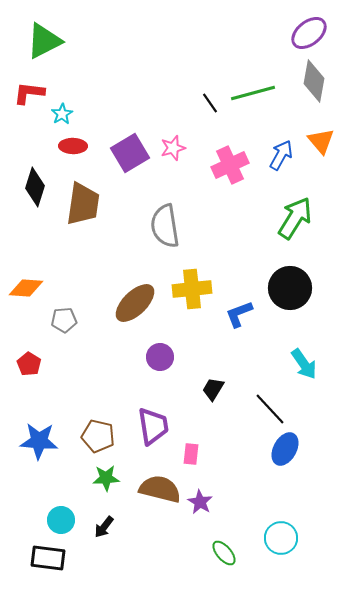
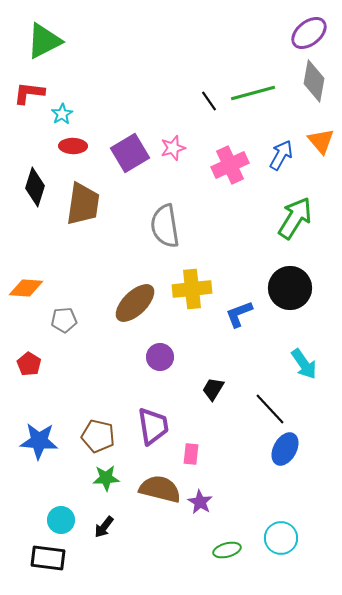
black line at (210, 103): moved 1 px left, 2 px up
green ellipse at (224, 553): moved 3 px right, 3 px up; rotated 64 degrees counterclockwise
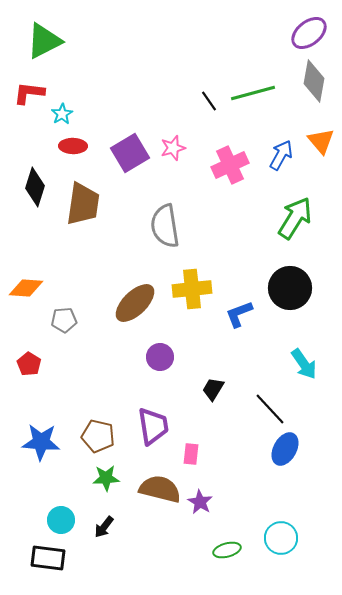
blue star at (39, 441): moved 2 px right, 1 px down
